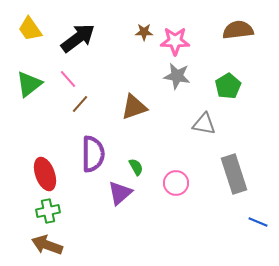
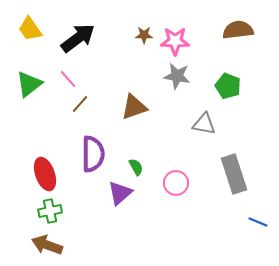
brown star: moved 3 px down
green pentagon: rotated 20 degrees counterclockwise
green cross: moved 2 px right
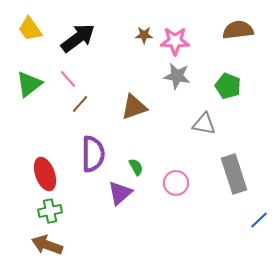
blue line: moved 1 px right, 2 px up; rotated 66 degrees counterclockwise
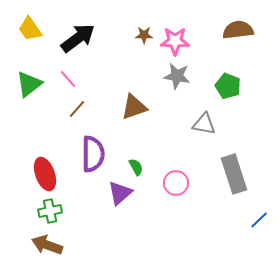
brown line: moved 3 px left, 5 px down
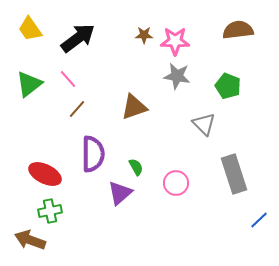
gray triangle: rotated 35 degrees clockwise
red ellipse: rotated 44 degrees counterclockwise
brown arrow: moved 17 px left, 5 px up
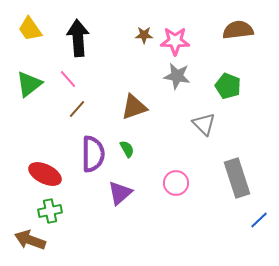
black arrow: rotated 57 degrees counterclockwise
green semicircle: moved 9 px left, 18 px up
gray rectangle: moved 3 px right, 4 px down
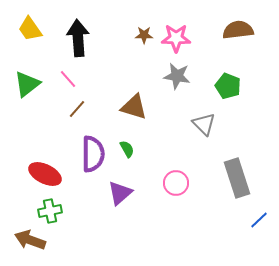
pink star: moved 1 px right, 3 px up
green triangle: moved 2 px left
brown triangle: rotated 36 degrees clockwise
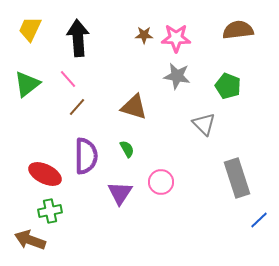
yellow trapezoid: rotated 60 degrees clockwise
brown line: moved 2 px up
purple semicircle: moved 7 px left, 2 px down
pink circle: moved 15 px left, 1 px up
purple triangle: rotated 16 degrees counterclockwise
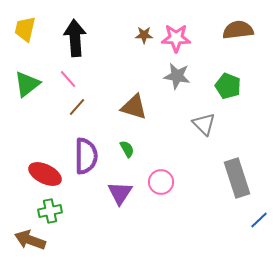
yellow trapezoid: moved 5 px left; rotated 12 degrees counterclockwise
black arrow: moved 3 px left
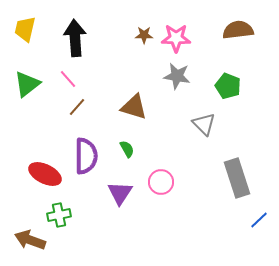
green cross: moved 9 px right, 4 px down
